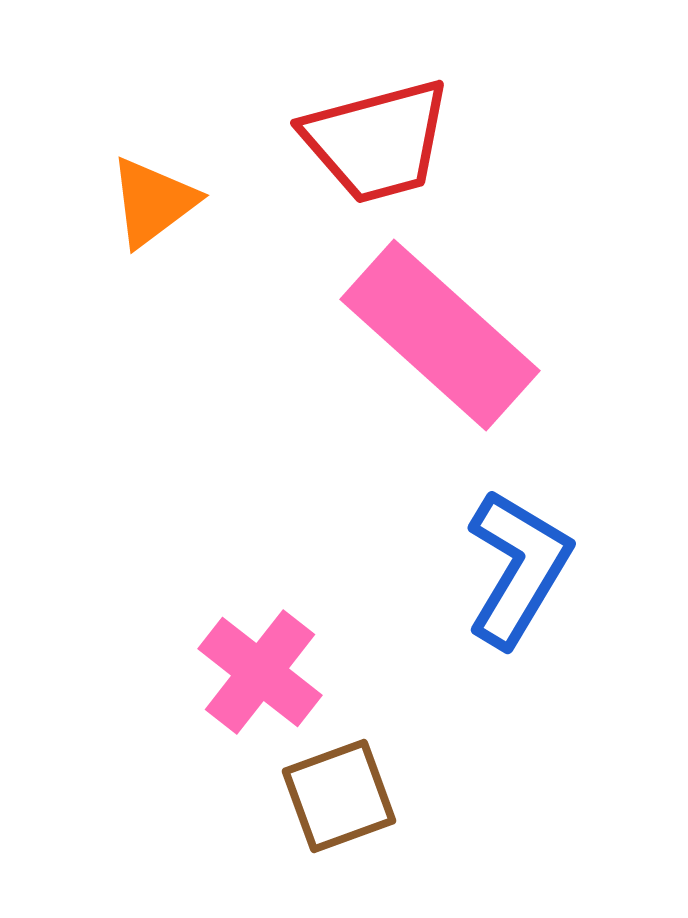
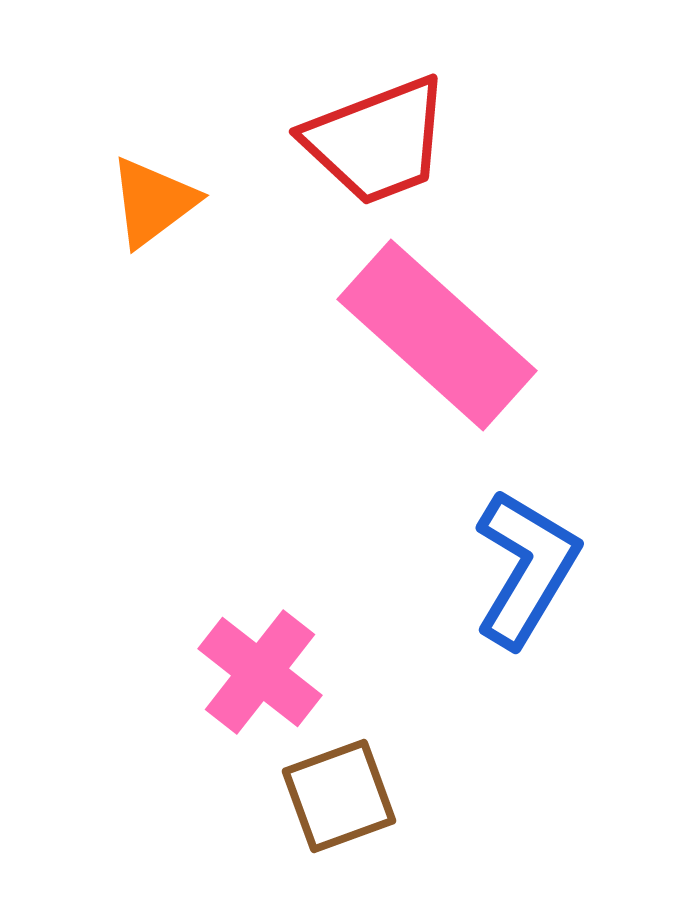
red trapezoid: rotated 6 degrees counterclockwise
pink rectangle: moved 3 px left
blue L-shape: moved 8 px right
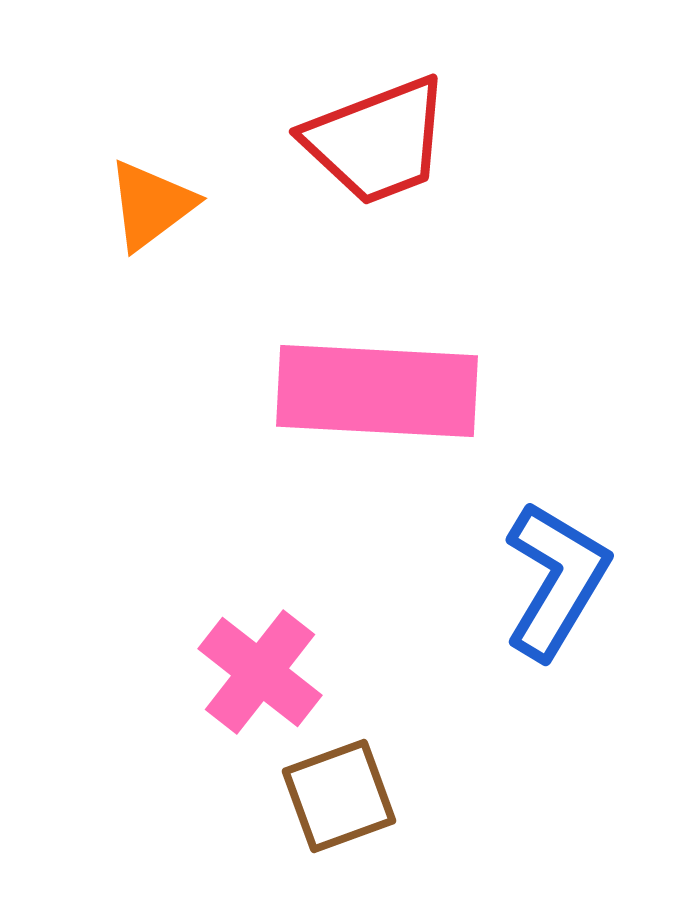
orange triangle: moved 2 px left, 3 px down
pink rectangle: moved 60 px left, 56 px down; rotated 39 degrees counterclockwise
blue L-shape: moved 30 px right, 12 px down
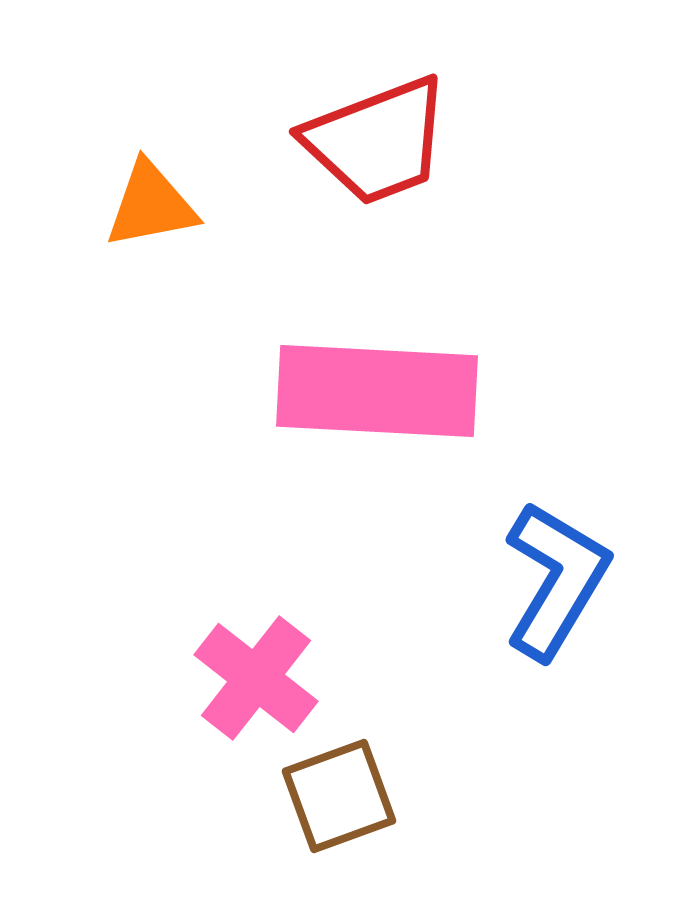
orange triangle: rotated 26 degrees clockwise
pink cross: moved 4 px left, 6 px down
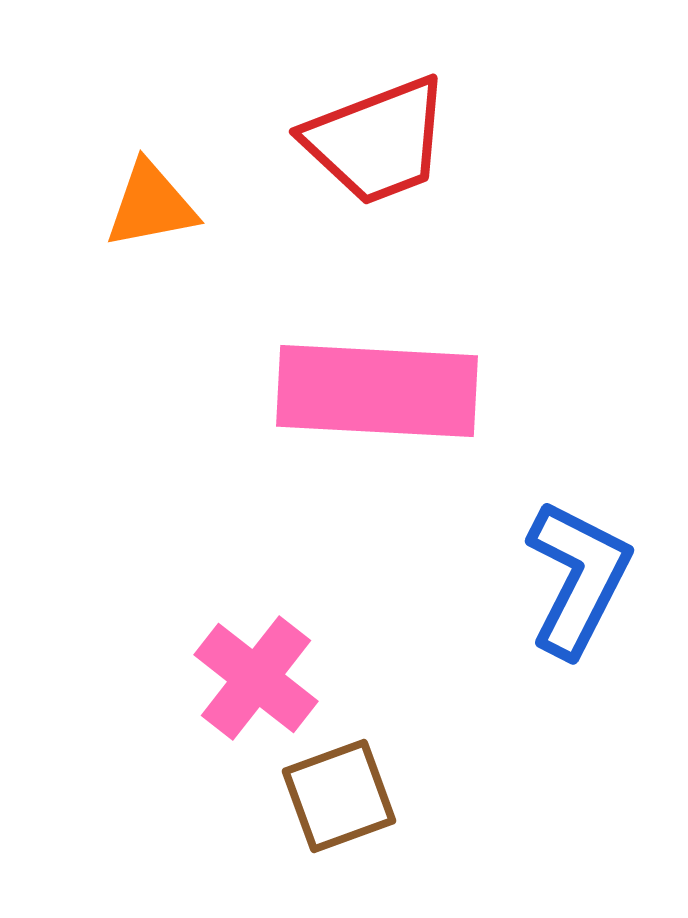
blue L-shape: moved 22 px right, 2 px up; rotated 4 degrees counterclockwise
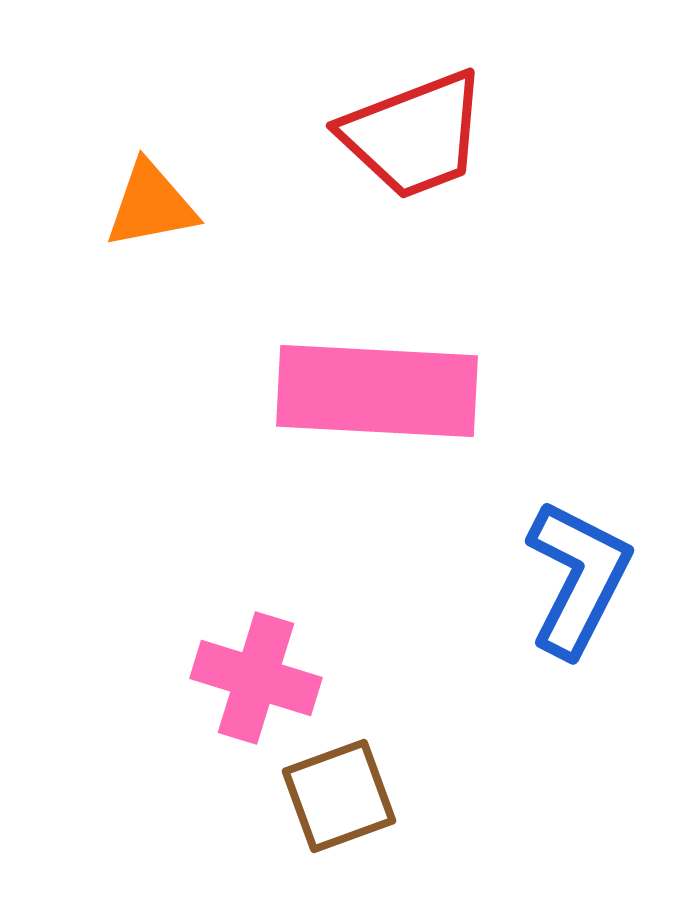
red trapezoid: moved 37 px right, 6 px up
pink cross: rotated 21 degrees counterclockwise
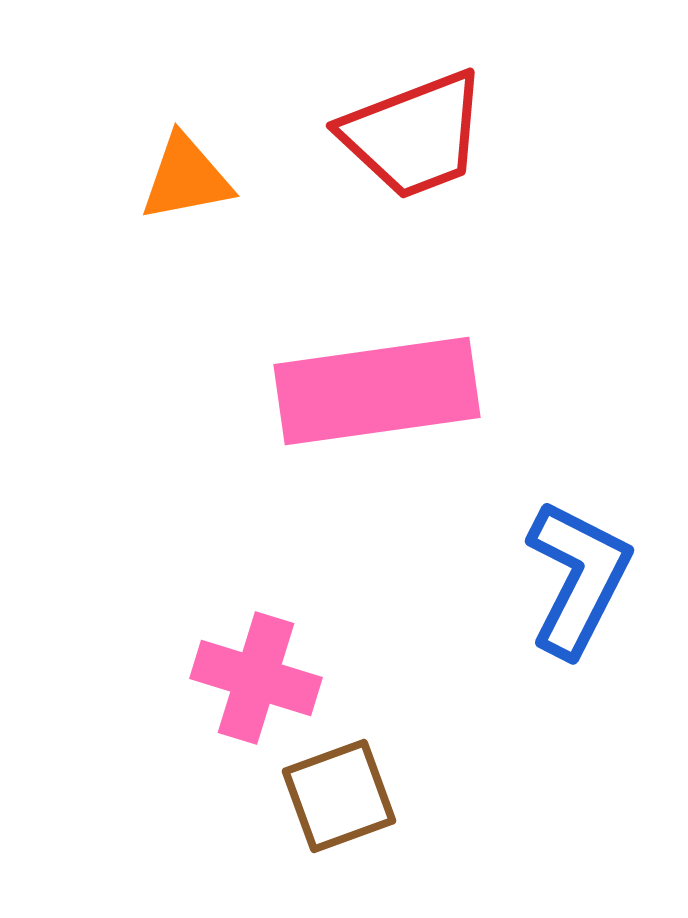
orange triangle: moved 35 px right, 27 px up
pink rectangle: rotated 11 degrees counterclockwise
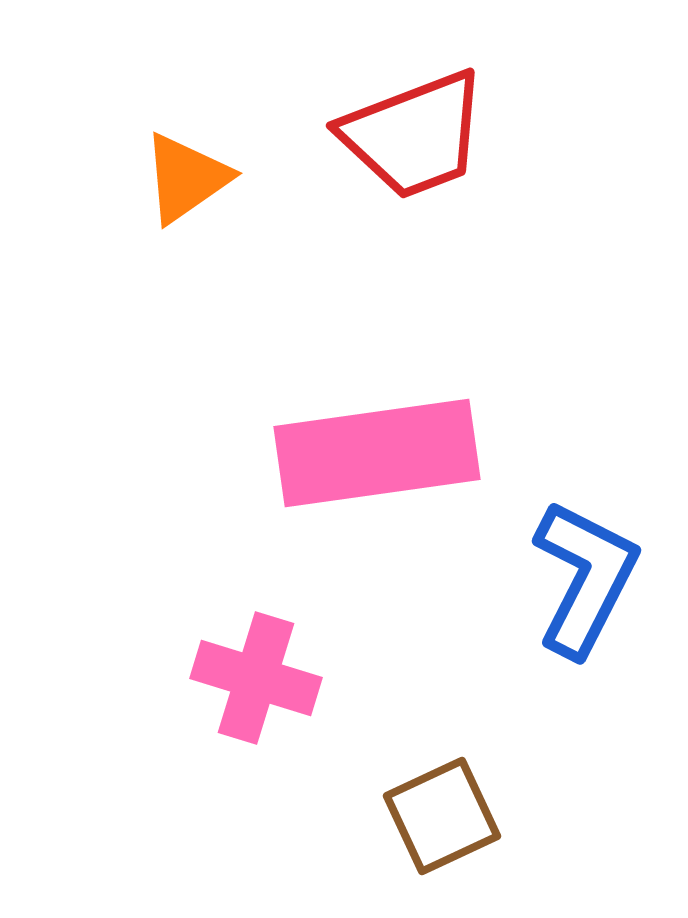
orange triangle: rotated 24 degrees counterclockwise
pink rectangle: moved 62 px down
blue L-shape: moved 7 px right
brown square: moved 103 px right, 20 px down; rotated 5 degrees counterclockwise
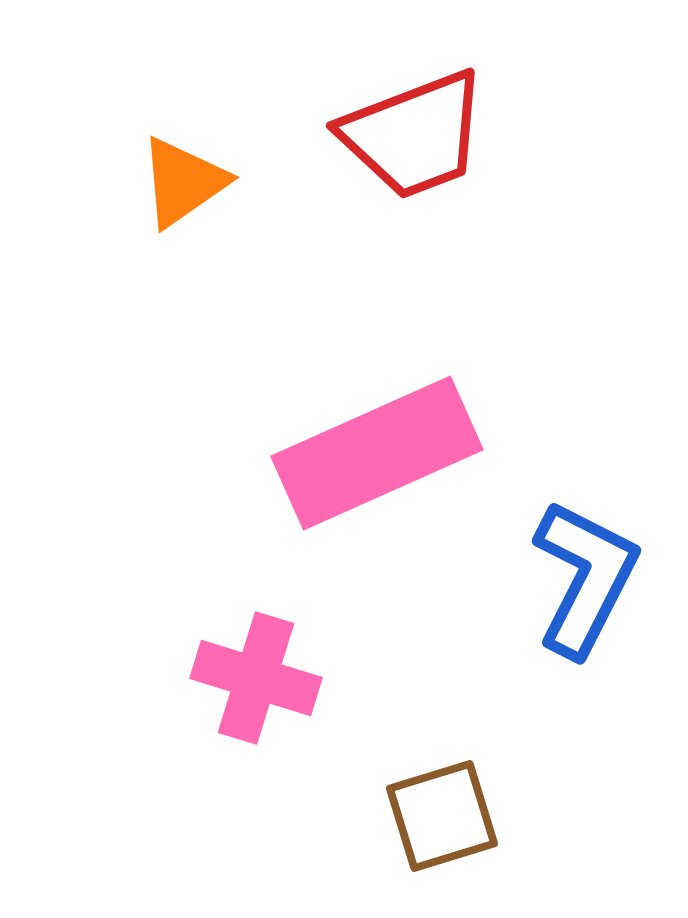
orange triangle: moved 3 px left, 4 px down
pink rectangle: rotated 16 degrees counterclockwise
brown square: rotated 8 degrees clockwise
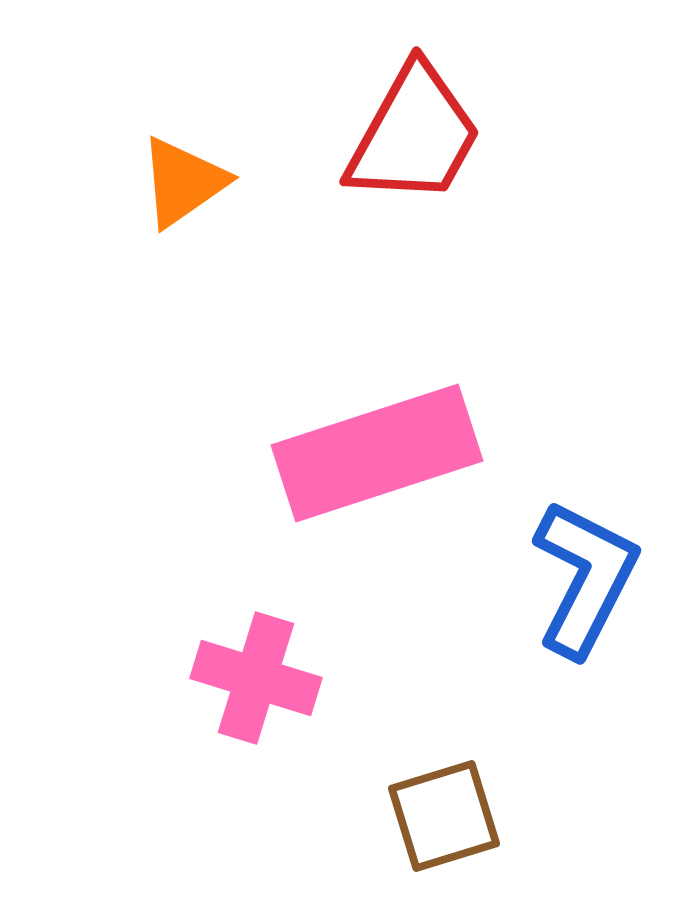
red trapezoid: rotated 40 degrees counterclockwise
pink rectangle: rotated 6 degrees clockwise
brown square: moved 2 px right
